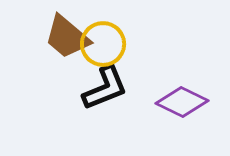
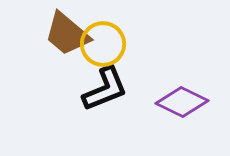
brown trapezoid: moved 3 px up
black L-shape: moved 1 px down
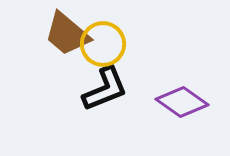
purple diamond: rotated 9 degrees clockwise
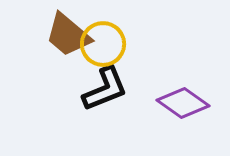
brown trapezoid: moved 1 px right, 1 px down
purple diamond: moved 1 px right, 1 px down
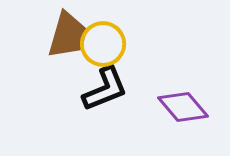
brown trapezoid: rotated 114 degrees counterclockwise
purple diamond: moved 4 px down; rotated 15 degrees clockwise
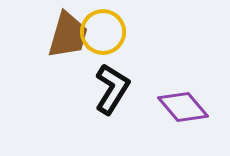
yellow circle: moved 12 px up
black L-shape: moved 7 px right; rotated 36 degrees counterclockwise
